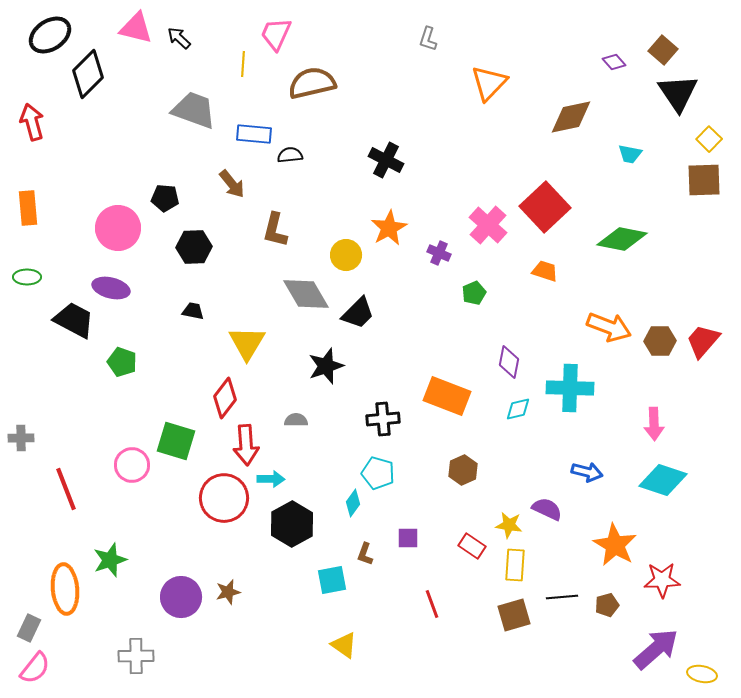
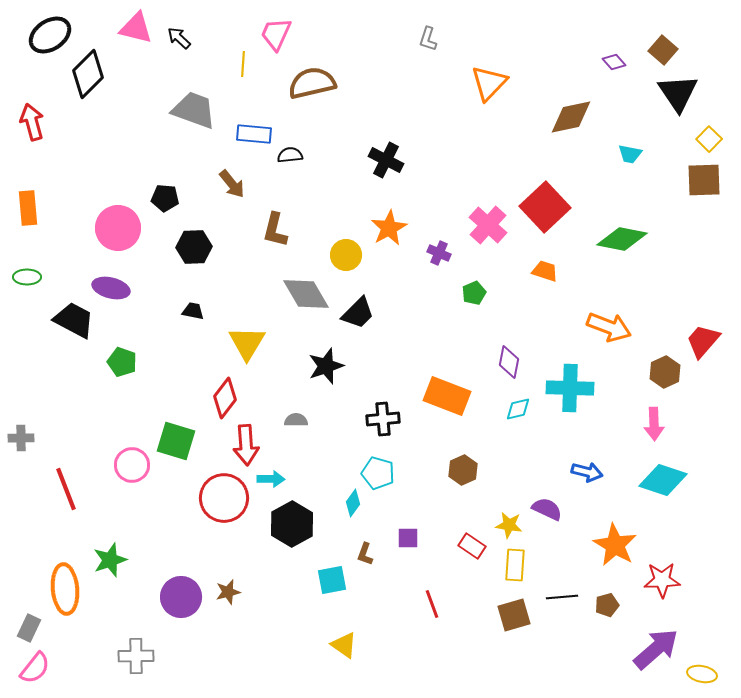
brown hexagon at (660, 341): moved 5 px right, 31 px down; rotated 24 degrees counterclockwise
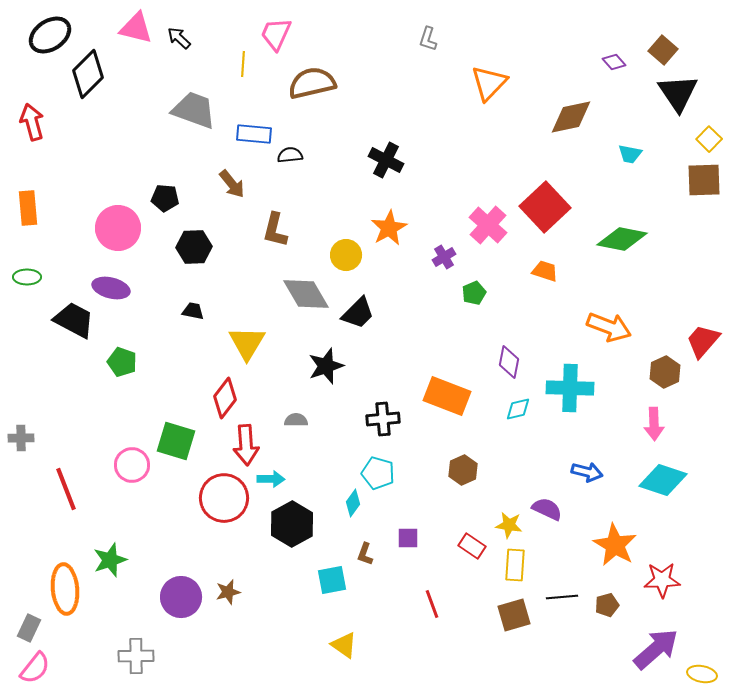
purple cross at (439, 253): moved 5 px right, 4 px down; rotated 35 degrees clockwise
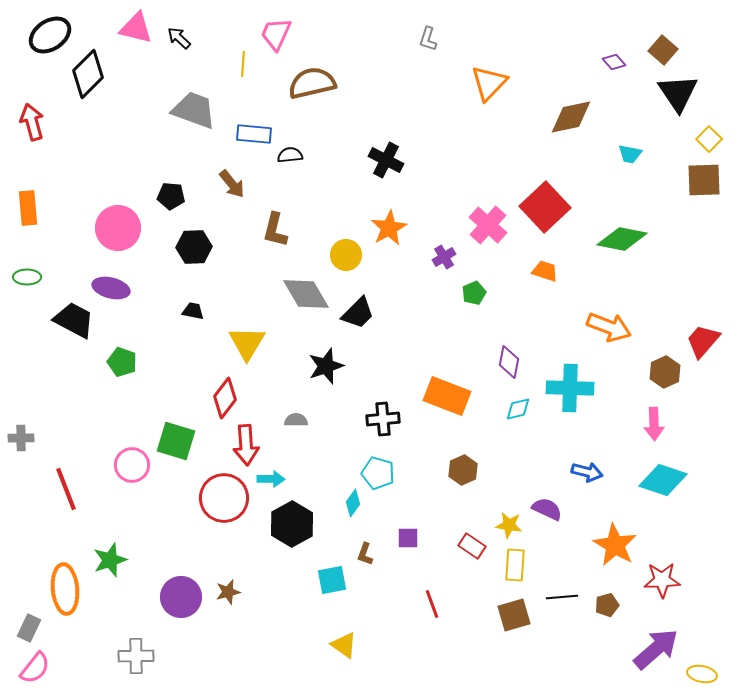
black pentagon at (165, 198): moved 6 px right, 2 px up
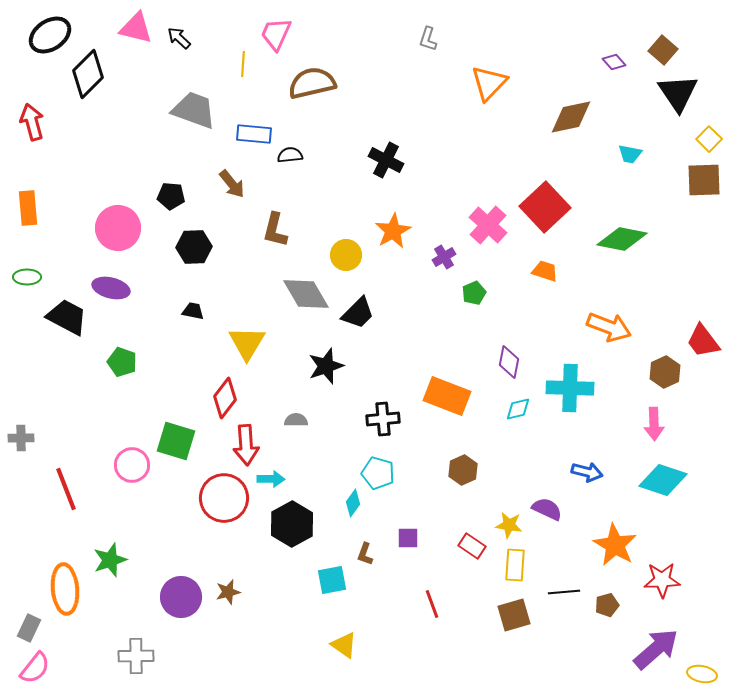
orange star at (389, 228): moved 4 px right, 3 px down
black trapezoid at (74, 320): moved 7 px left, 3 px up
red trapezoid at (703, 341): rotated 78 degrees counterclockwise
black line at (562, 597): moved 2 px right, 5 px up
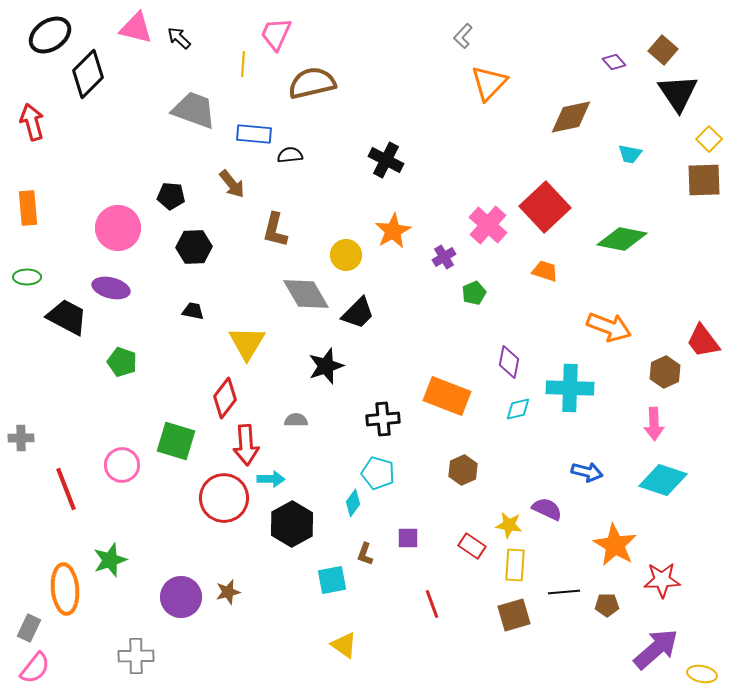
gray L-shape at (428, 39): moved 35 px right, 3 px up; rotated 25 degrees clockwise
pink circle at (132, 465): moved 10 px left
brown pentagon at (607, 605): rotated 15 degrees clockwise
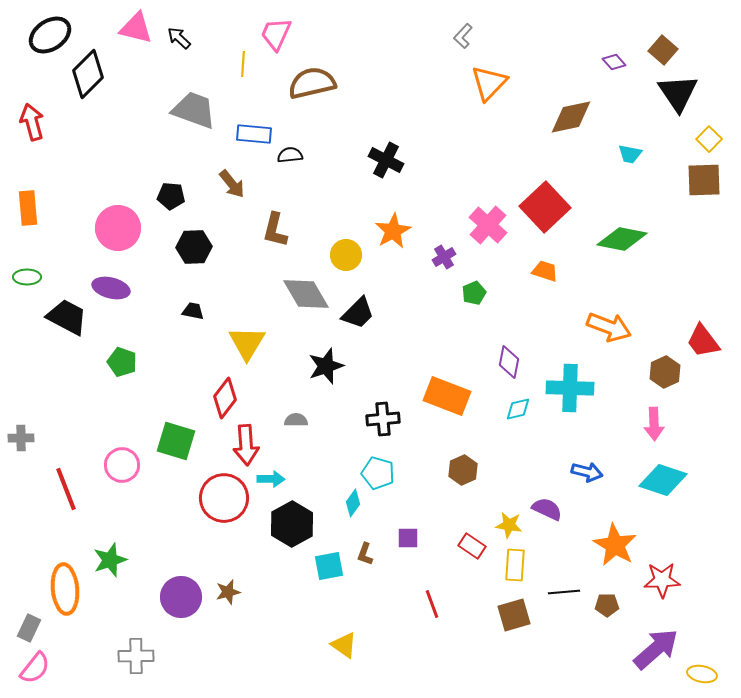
cyan square at (332, 580): moved 3 px left, 14 px up
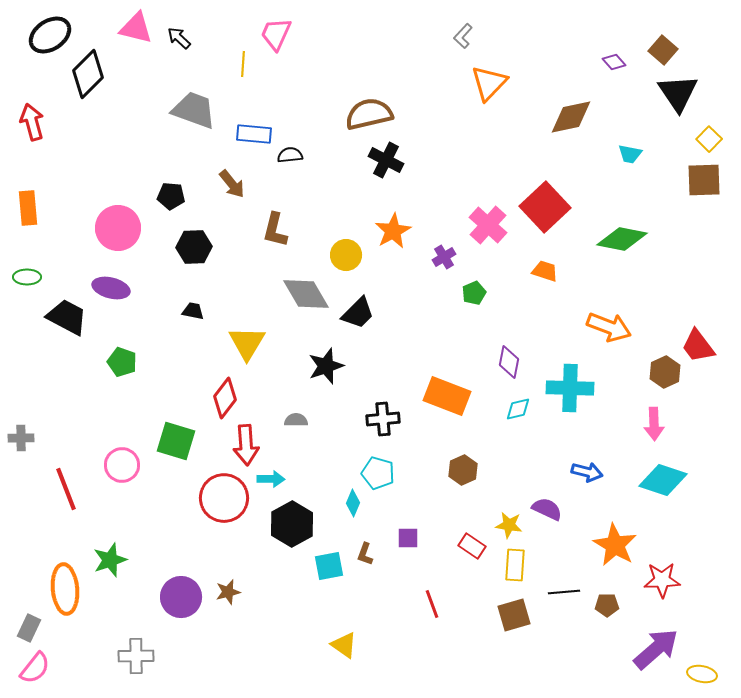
brown semicircle at (312, 83): moved 57 px right, 31 px down
red trapezoid at (703, 341): moved 5 px left, 5 px down
cyan diamond at (353, 503): rotated 12 degrees counterclockwise
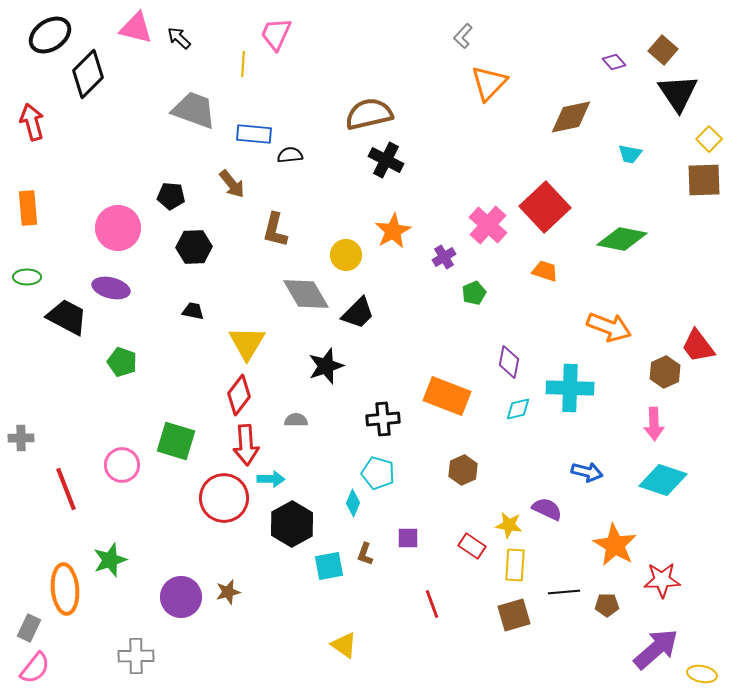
red diamond at (225, 398): moved 14 px right, 3 px up
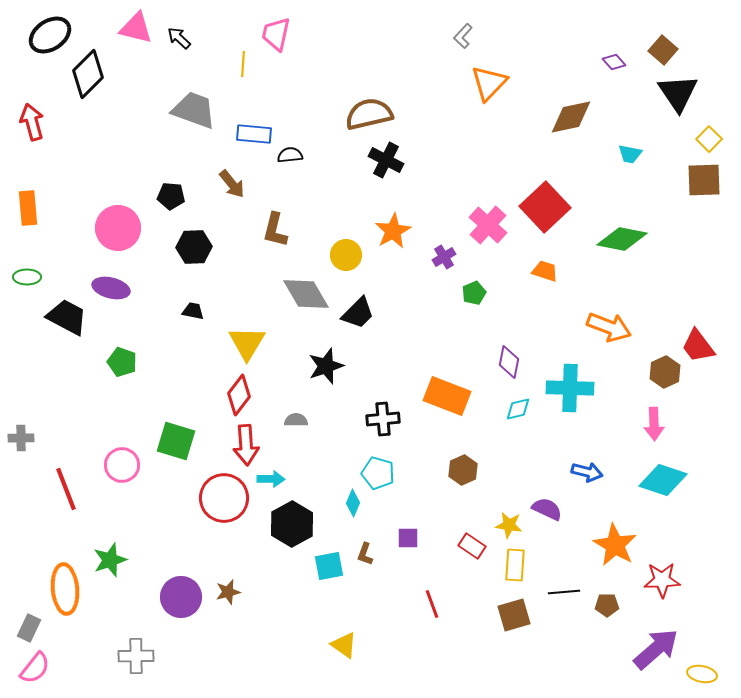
pink trapezoid at (276, 34): rotated 12 degrees counterclockwise
